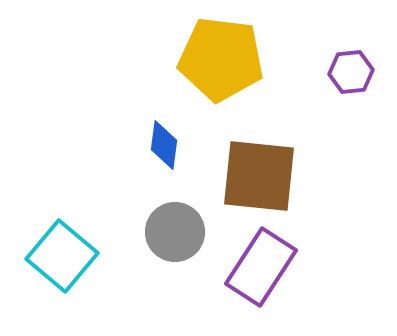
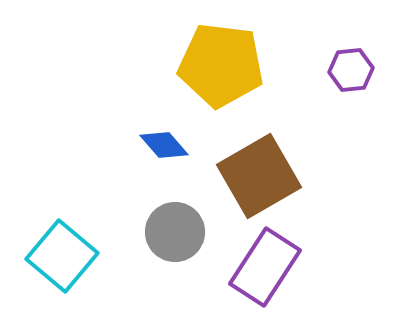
yellow pentagon: moved 6 px down
purple hexagon: moved 2 px up
blue diamond: rotated 48 degrees counterclockwise
brown square: rotated 36 degrees counterclockwise
purple rectangle: moved 4 px right
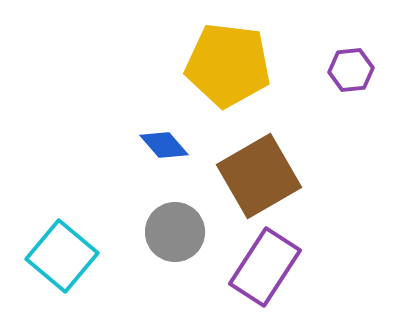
yellow pentagon: moved 7 px right
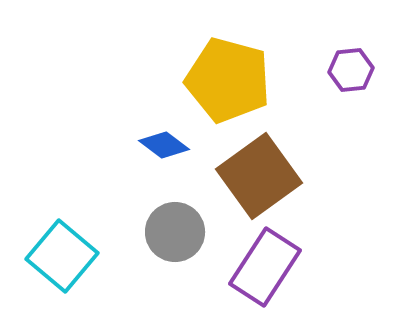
yellow pentagon: moved 15 px down; rotated 8 degrees clockwise
blue diamond: rotated 12 degrees counterclockwise
brown square: rotated 6 degrees counterclockwise
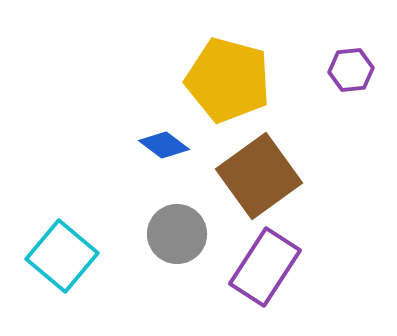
gray circle: moved 2 px right, 2 px down
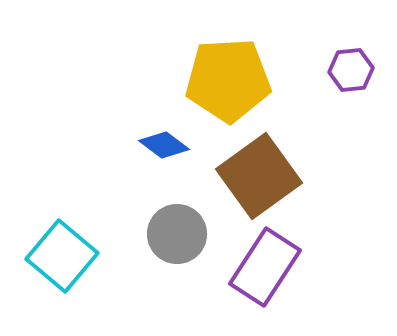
yellow pentagon: rotated 18 degrees counterclockwise
